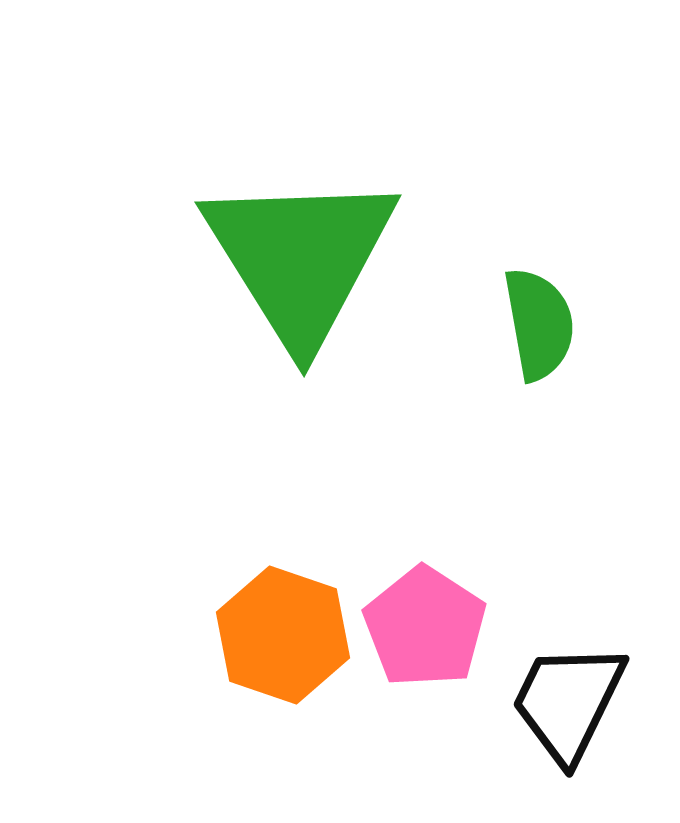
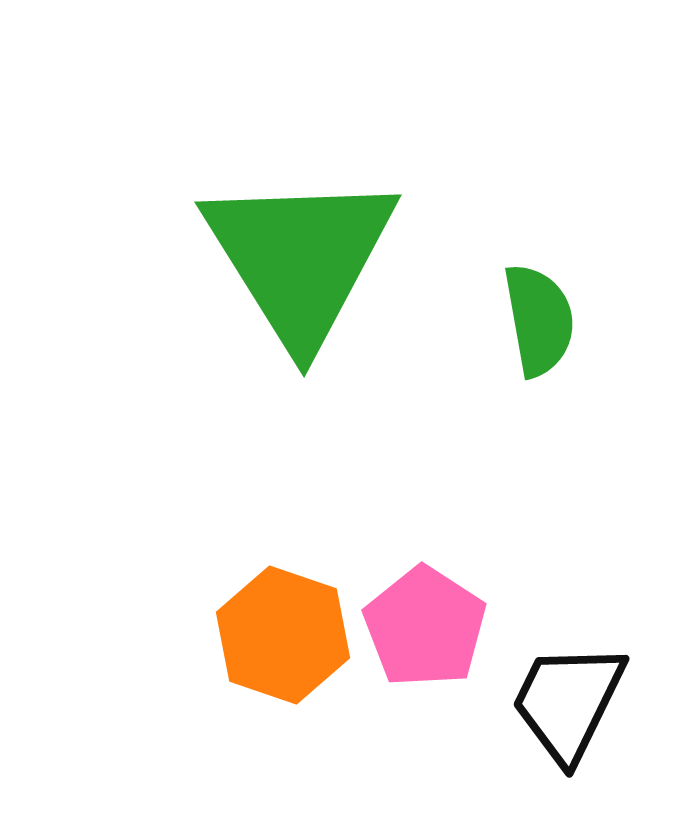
green semicircle: moved 4 px up
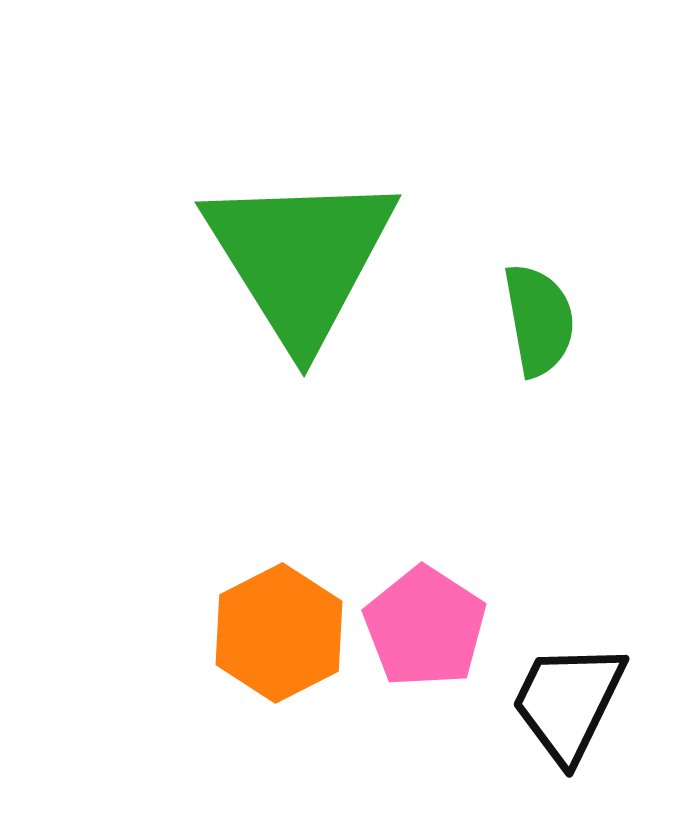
orange hexagon: moved 4 px left, 2 px up; rotated 14 degrees clockwise
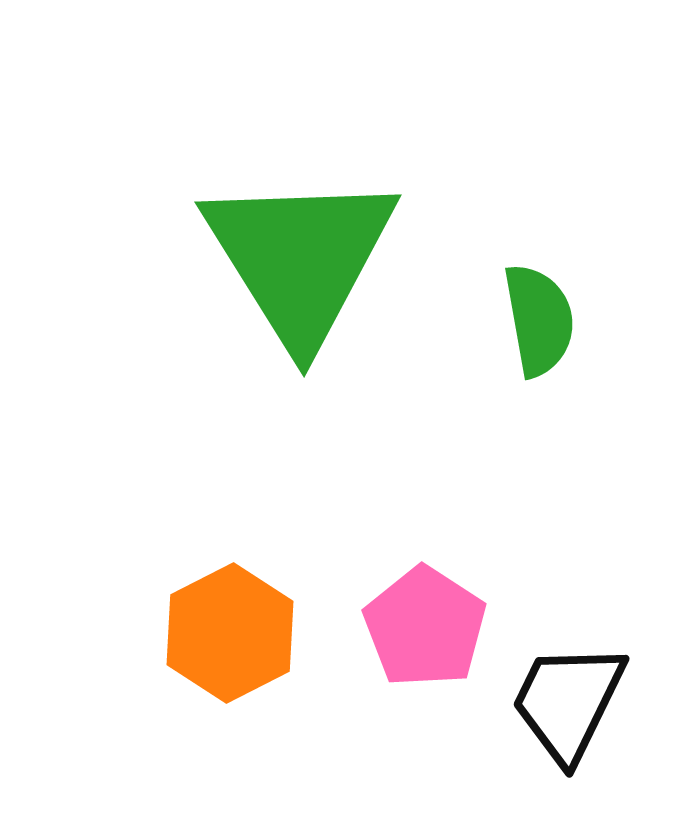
orange hexagon: moved 49 px left
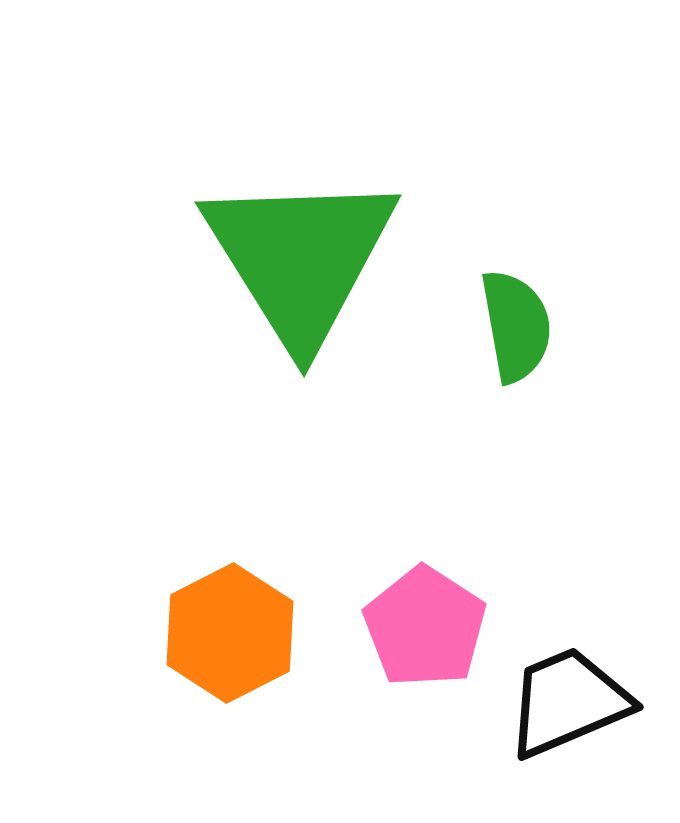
green semicircle: moved 23 px left, 6 px down
black trapezoid: rotated 41 degrees clockwise
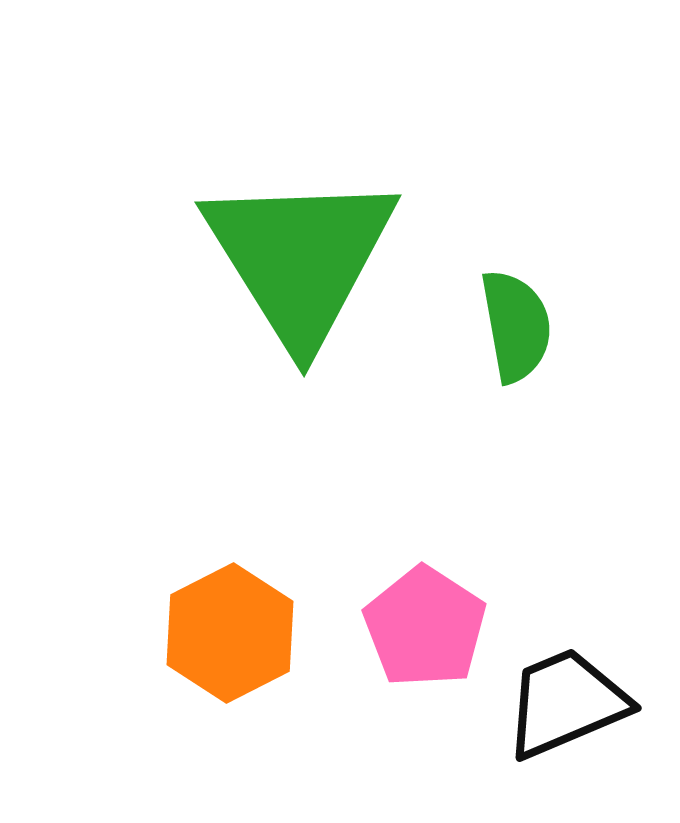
black trapezoid: moved 2 px left, 1 px down
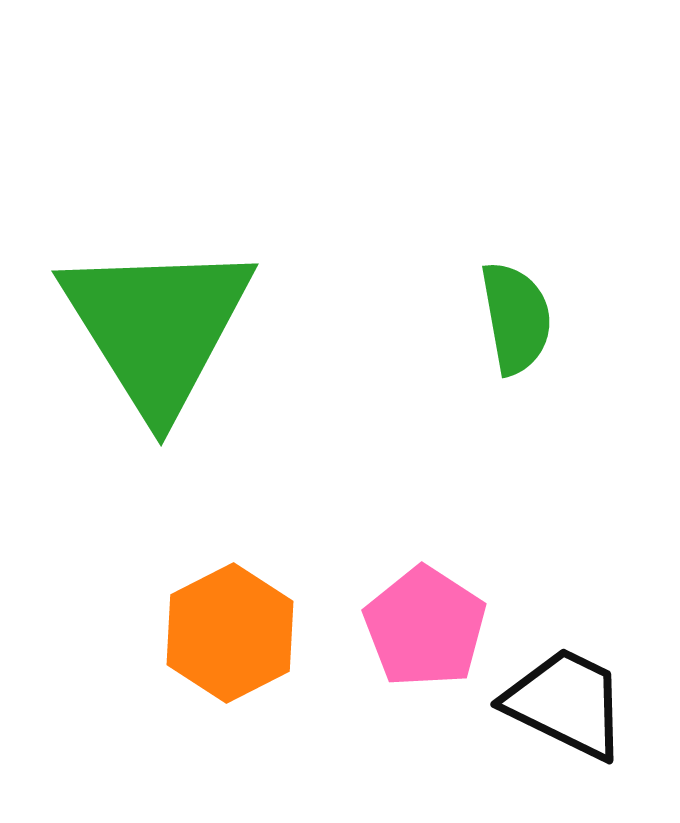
green triangle: moved 143 px left, 69 px down
green semicircle: moved 8 px up
black trapezoid: rotated 49 degrees clockwise
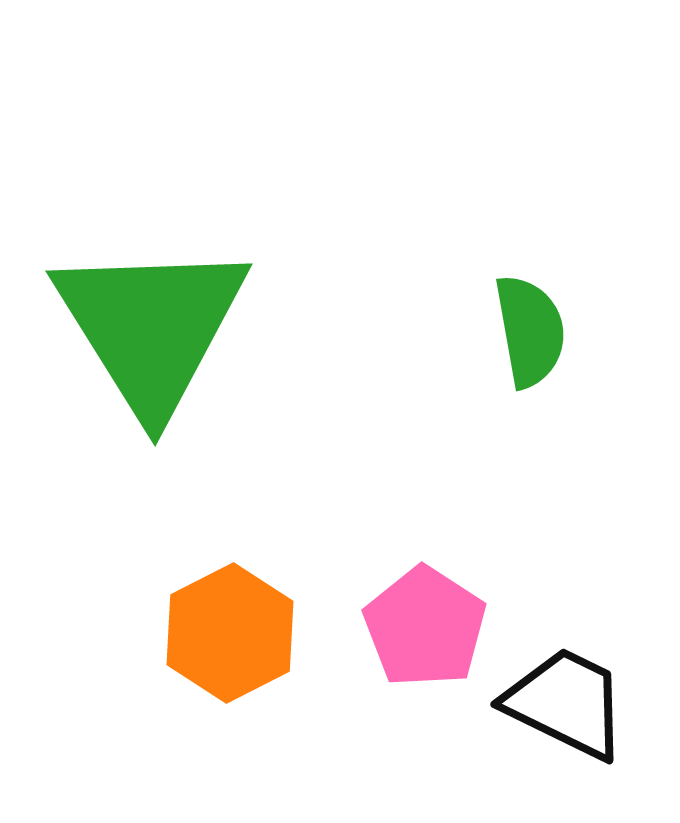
green semicircle: moved 14 px right, 13 px down
green triangle: moved 6 px left
